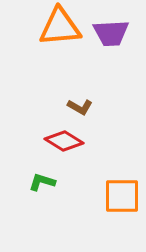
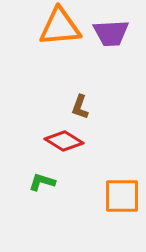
brown L-shape: rotated 80 degrees clockwise
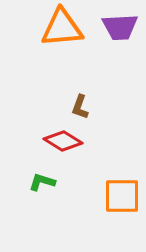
orange triangle: moved 2 px right, 1 px down
purple trapezoid: moved 9 px right, 6 px up
red diamond: moved 1 px left
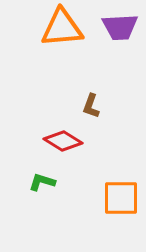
brown L-shape: moved 11 px right, 1 px up
orange square: moved 1 px left, 2 px down
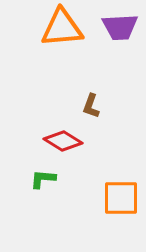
green L-shape: moved 1 px right, 3 px up; rotated 12 degrees counterclockwise
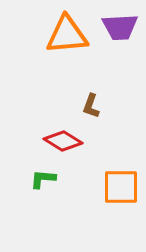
orange triangle: moved 5 px right, 7 px down
orange square: moved 11 px up
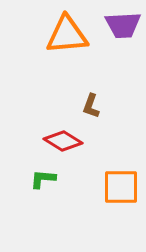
purple trapezoid: moved 3 px right, 2 px up
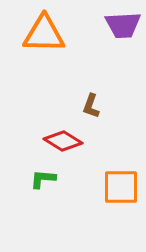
orange triangle: moved 23 px left, 1 px up; rotated 6 degrees clockwise
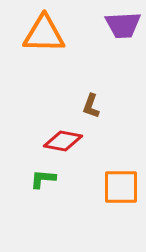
red diamond: rotated 21 degrees counterclockwise
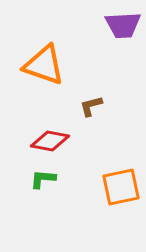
orange triangle: moved 31 px down; rotated 18 degrees clockwise
brown L-shape: rotated 55 degrees clockwise
red diamond: moved 13 px left
orange square: rotated 12 degrees counterclockwise
